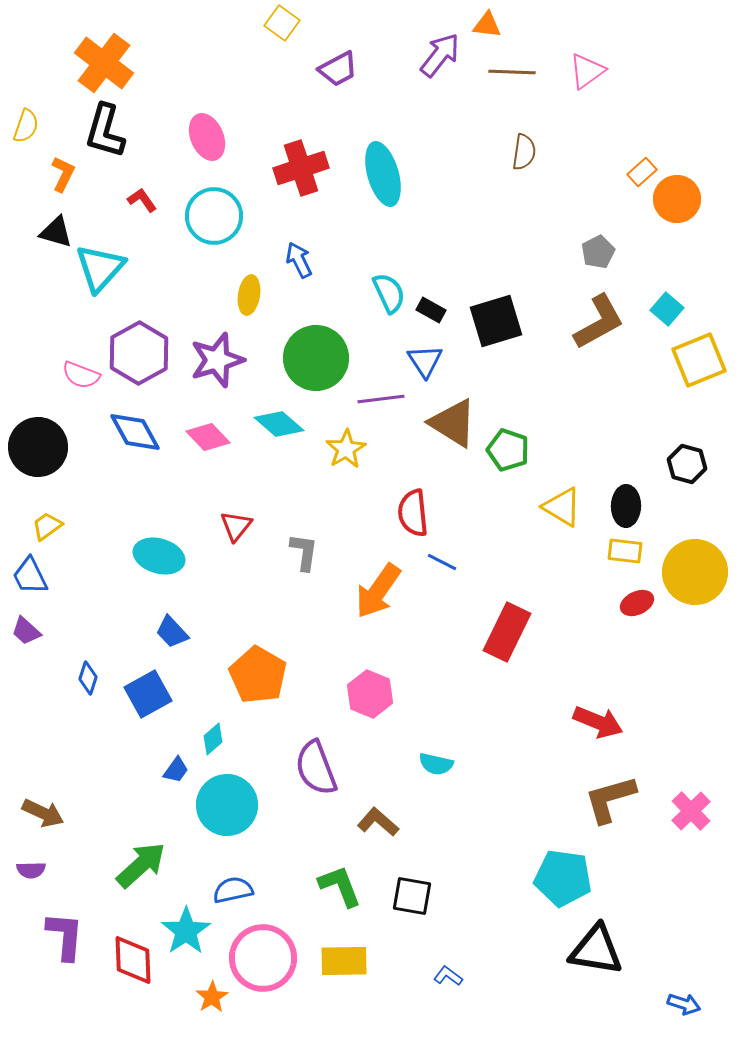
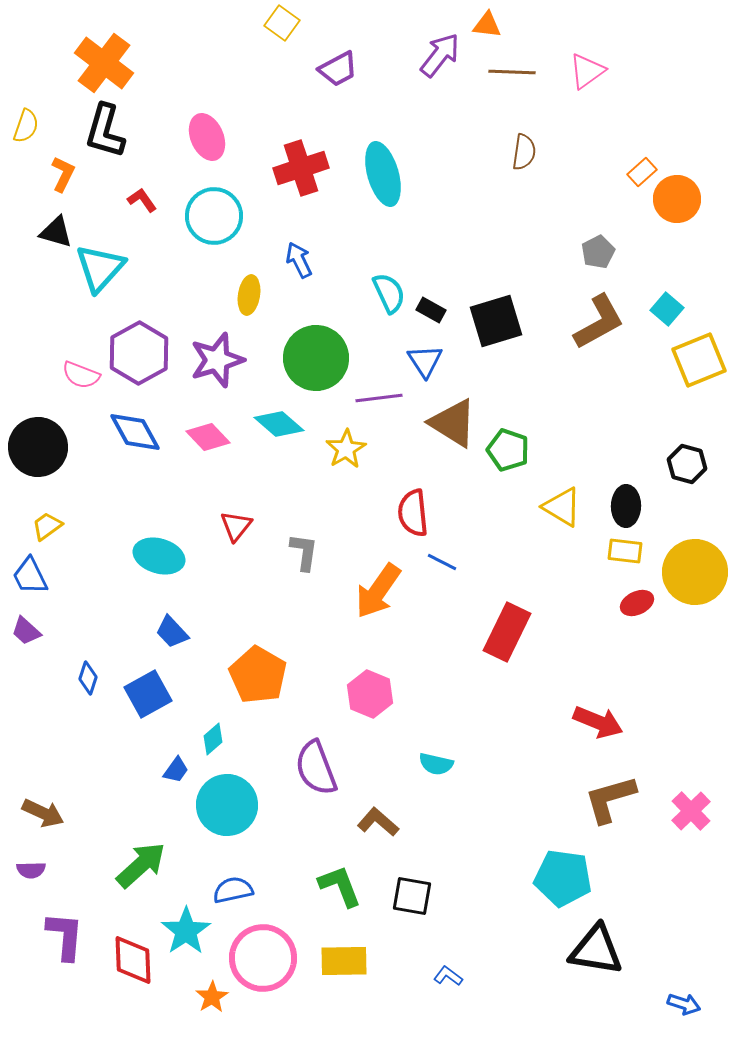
purple line at (381, 399): moved 2 px left, 1 px up
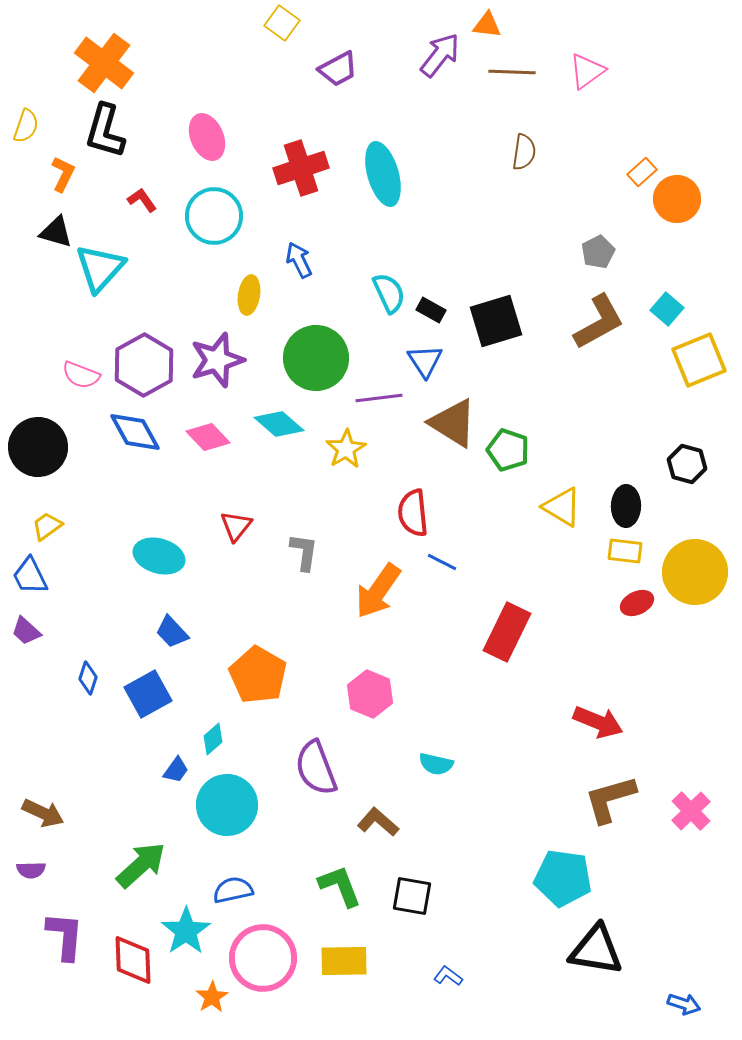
purple hexagon at (139, 353): moved 5 px right, 12 px down
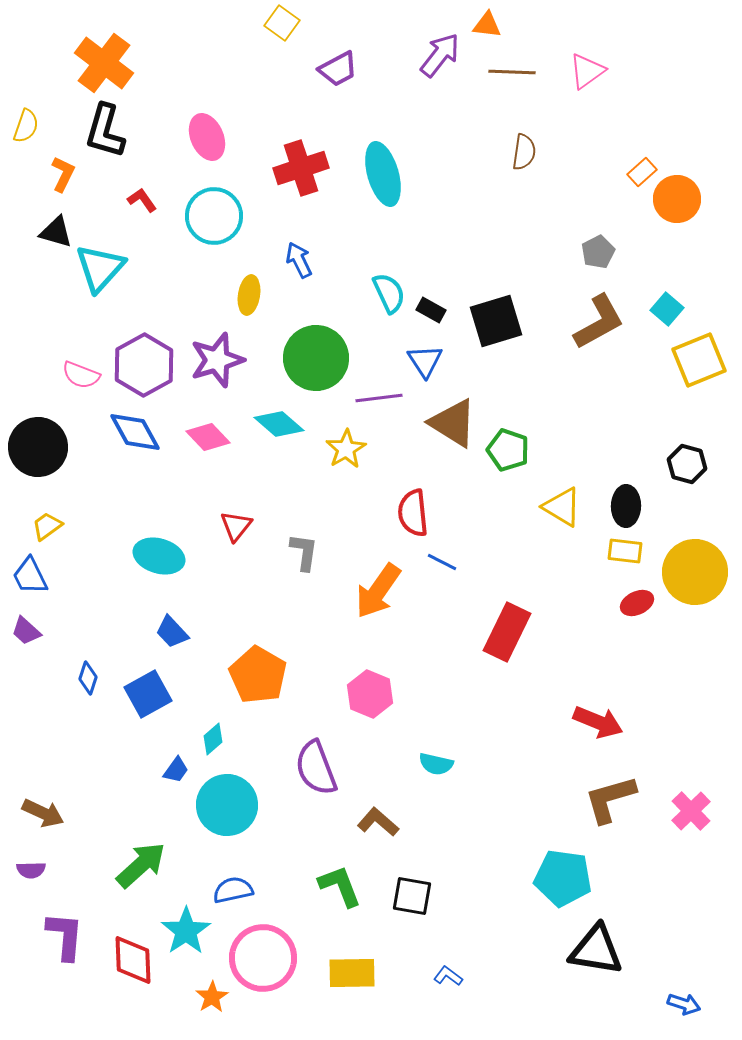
yellow rectangle at (344, 961): moved 8 px right, 12 px down
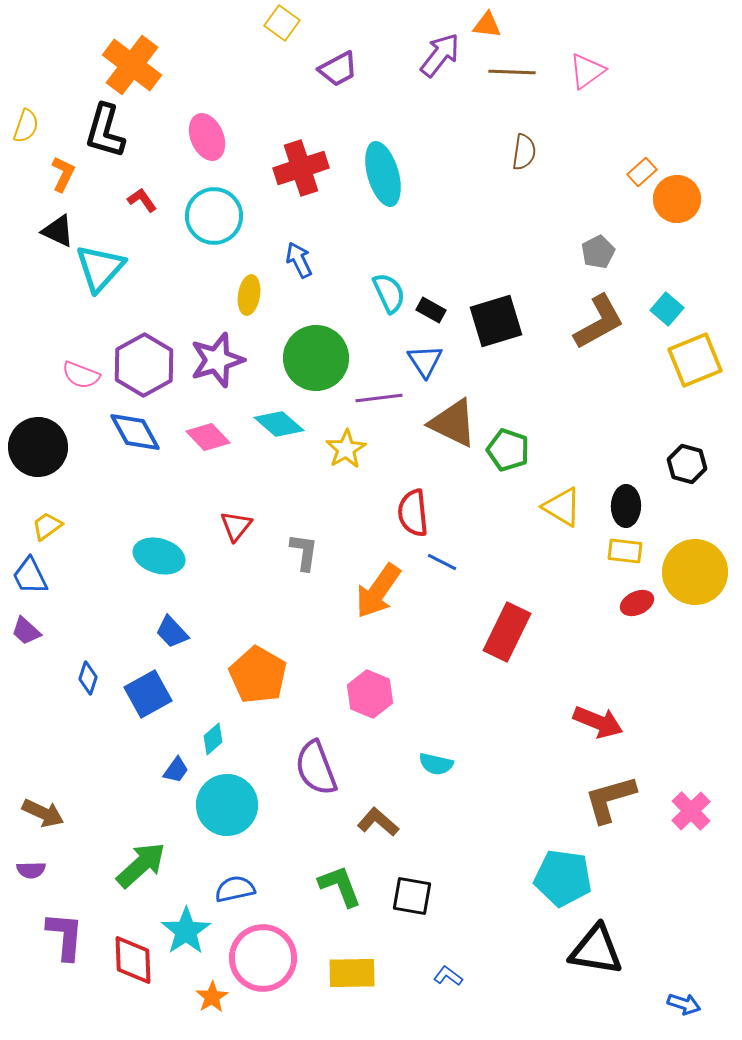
orange cross at (104, 63): moved 28 px right, 2 px down
black triangle at (56, 232): moved 2 px right, 1 px up; rotated 9 degrees clockwise
yellow square at (699, 360): moved 4 px left
brown triangle at (453, 423): rotated 6 degrees counterclockwise
blue semicircle at (233, 890): moved 2 px right, 1 px up
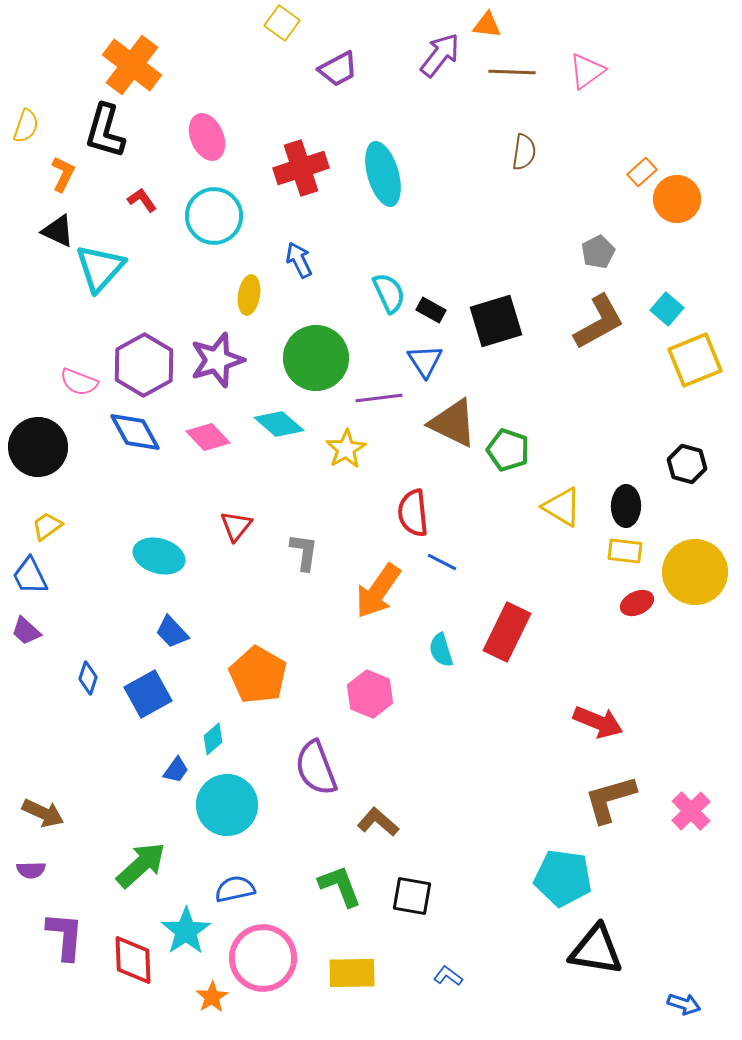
pink semicircle at (81, 375): moved 2 px left, 7 px down
cyan semicircle at (436, 764): moved 5 px right, 114 px up; rotated 60 degrees clockwise
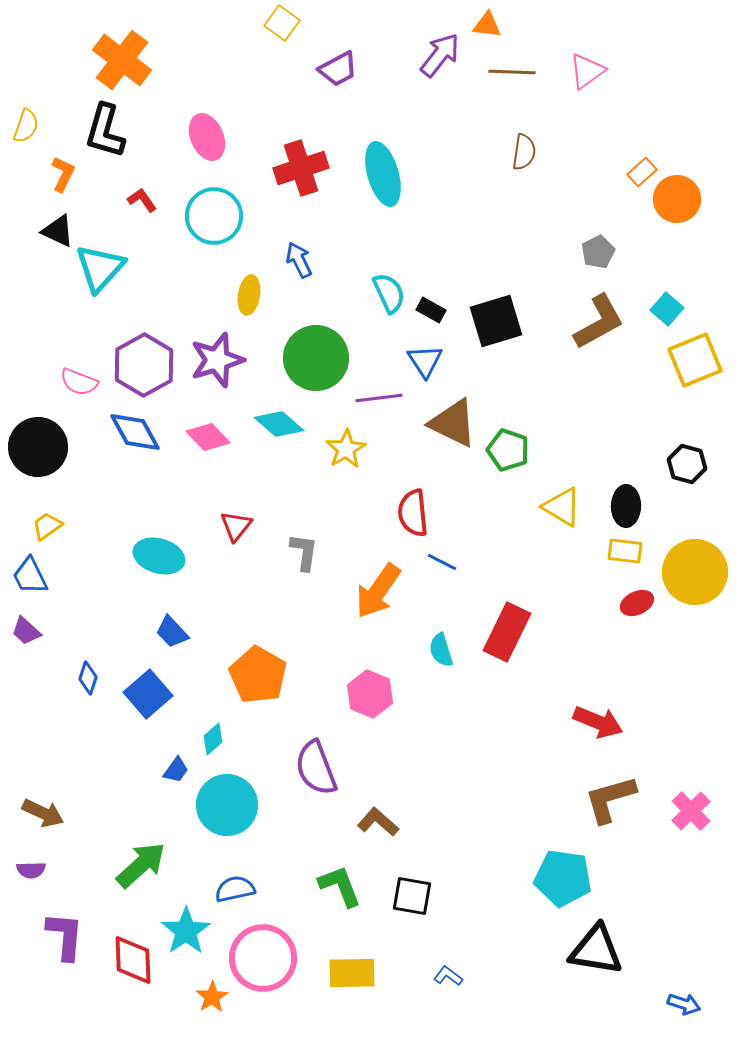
orange cross at (132, 65): moved 10 px left, 5 px up
blue square at (148, 694): rotated 12 degrees counterclockwise
